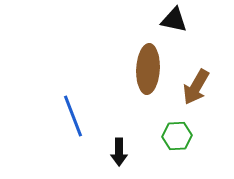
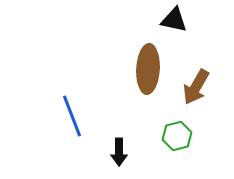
blue line: moved 1 px left
green hexagon: rotated 12 degrees counterclockwise
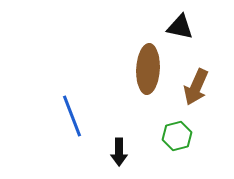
black triangle: moved 6 px right, 7 px down
brown arrow: rotated 6 degrees counterclockwise
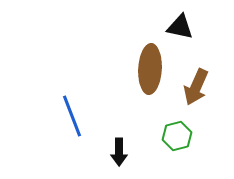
brown ellipse: moved 2 px right
